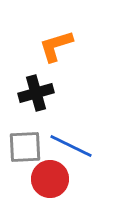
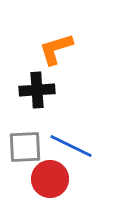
orange L-shape: moved 3 px down
black cross: moved 1 px right, 3 px up; rotated 12 degrees clockwise
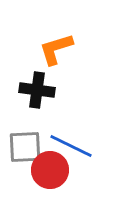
black cross: rotated 12 degrees clockwise
red circle: moved 9 px up
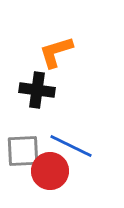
orange L-shape: moved 3 px down
gray square: moved 2 px left, 4 px down
red circle: moved 1 px down
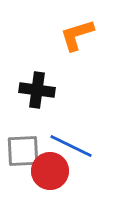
orange L-shape: moved 21 px right, 17 px up
